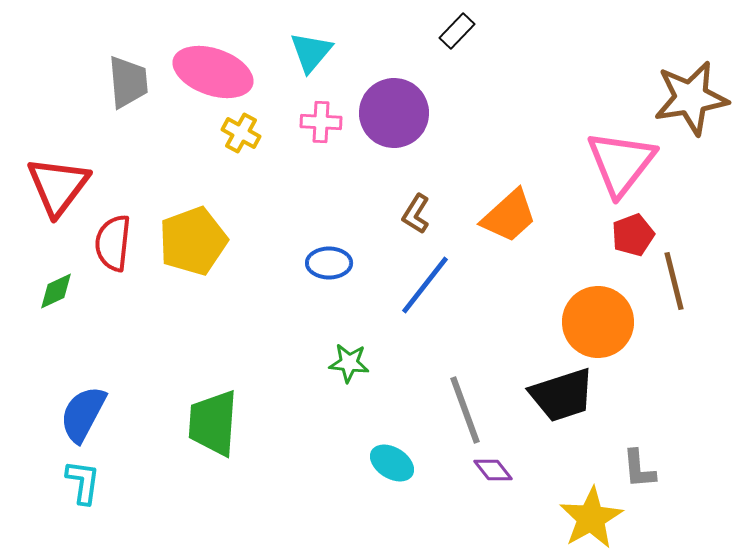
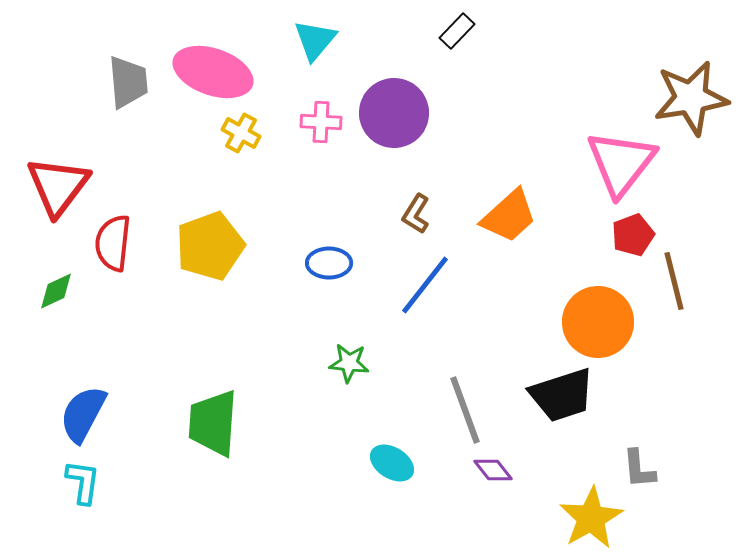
cyan triangle: moved 4 px right, 12 px up
yellow pentagon: moved 17 px right, 5 px down
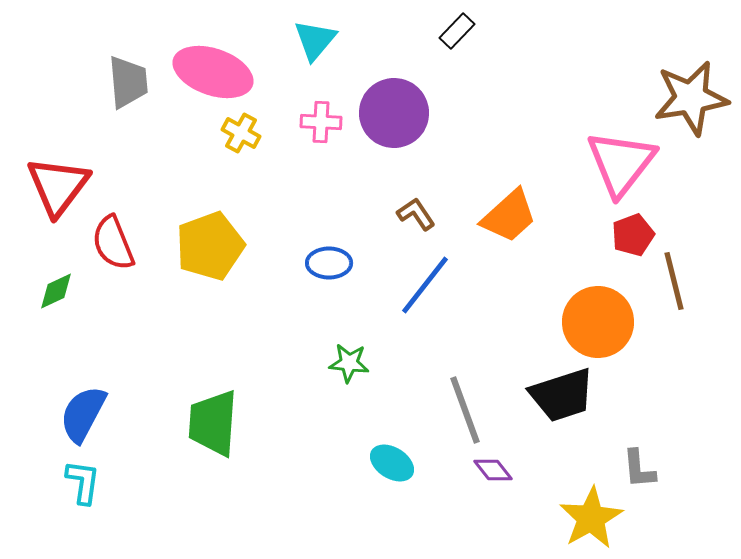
brown L-shape: rotated 114 degrees clockwise
red semicircle: rotated 28 degrees counterclockwise
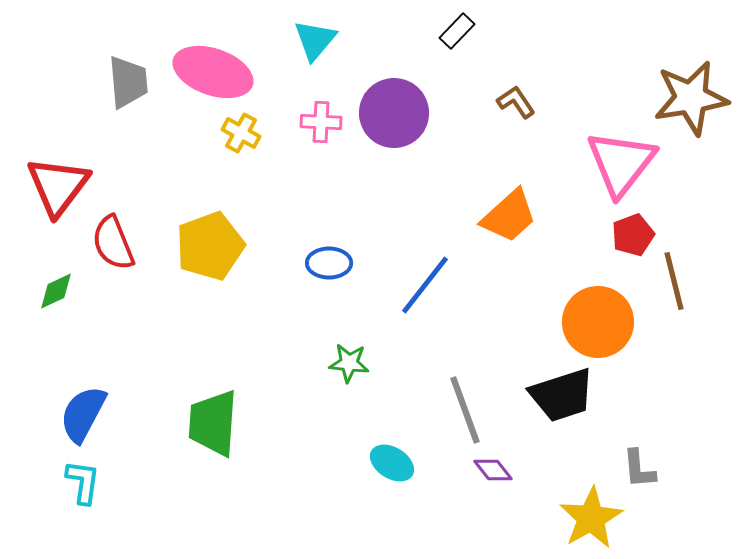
brown L-shape: moved 100 px right, 112 px up
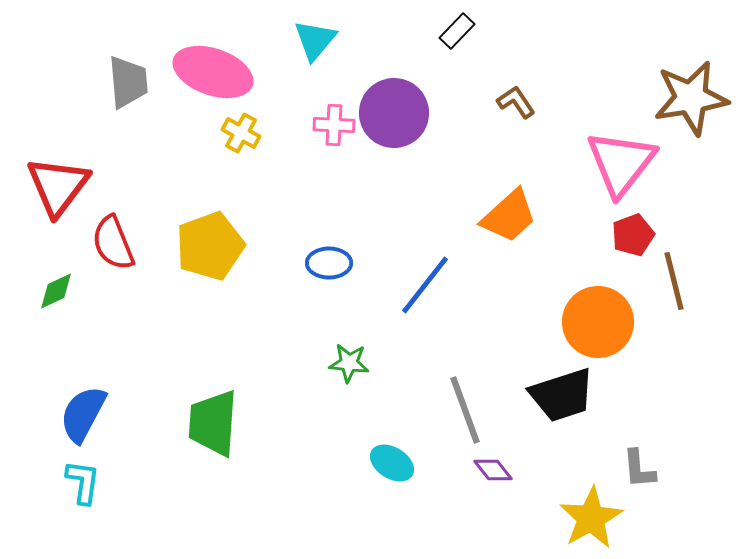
pink cross: moved 13 px right, 3 px down
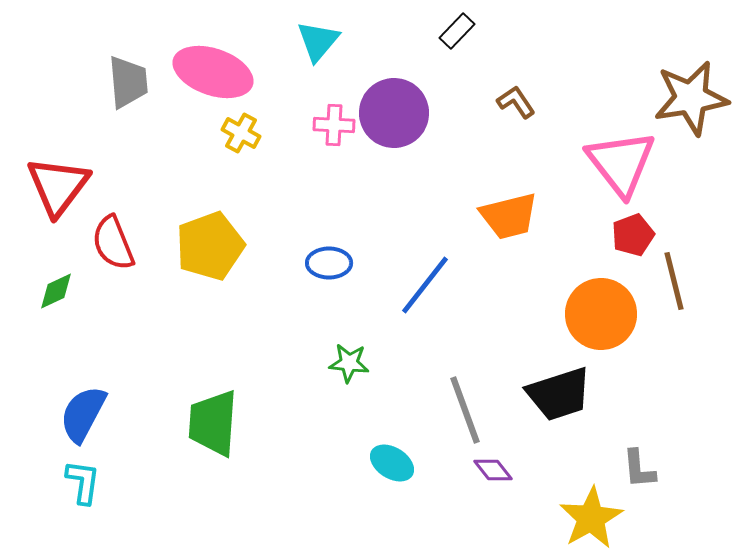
cyan triangle: moved 3 px right, 1 px down
pink triangle: rotated 16 degrees counterclockwise
orange trapezoid: rotated 28 degrees clockwise
orange circle: moved 3 px right, 8 px up
black trapezoid: moved 3 px left, 1 px up
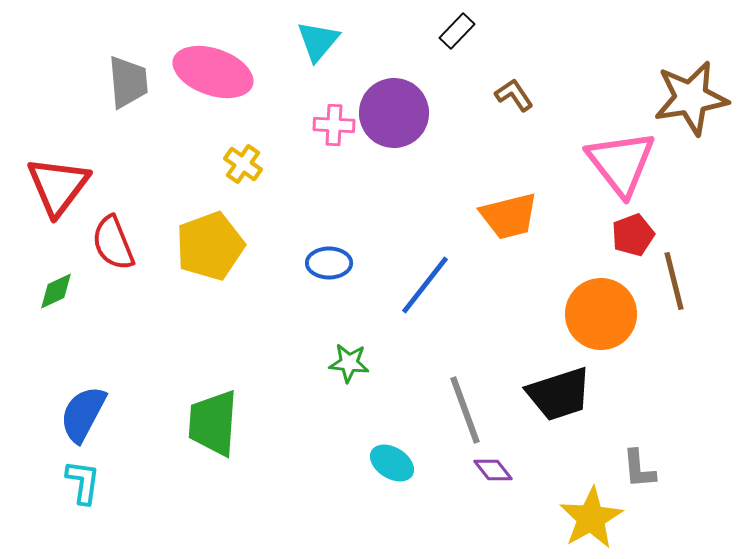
brown L-shape: moved 2 px left, 7 px up
yellow cross: moved 2 px right, 31 px down; rotated 6 degrees clockwise
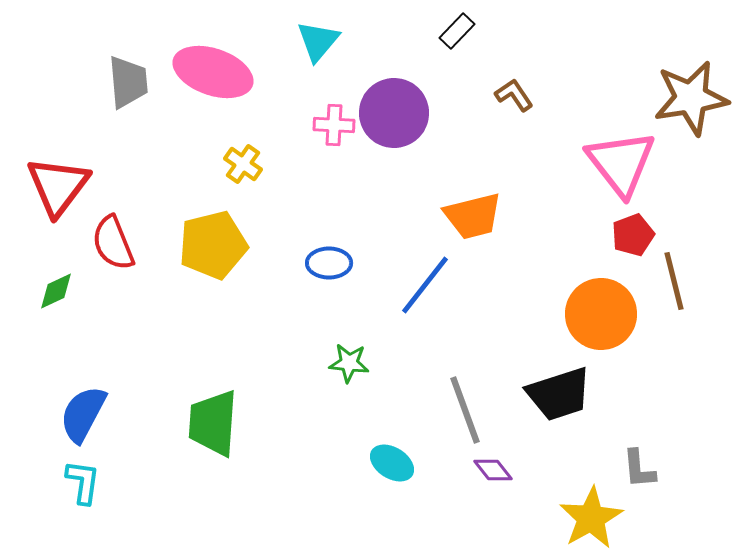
orange trapezoid: moved 36 px left
yellow pentagon: moved 3 px right, 1 px up; rotated 6 degrees clockwise
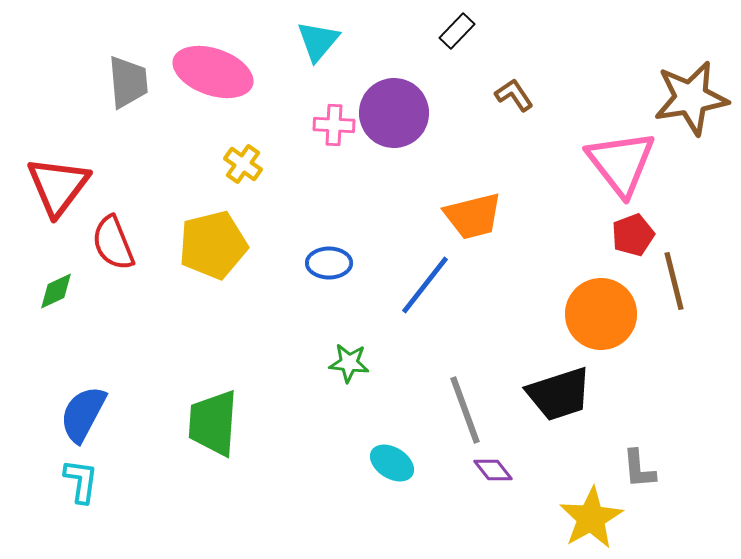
cyan L-shape: moved 2 px left, 1 px up
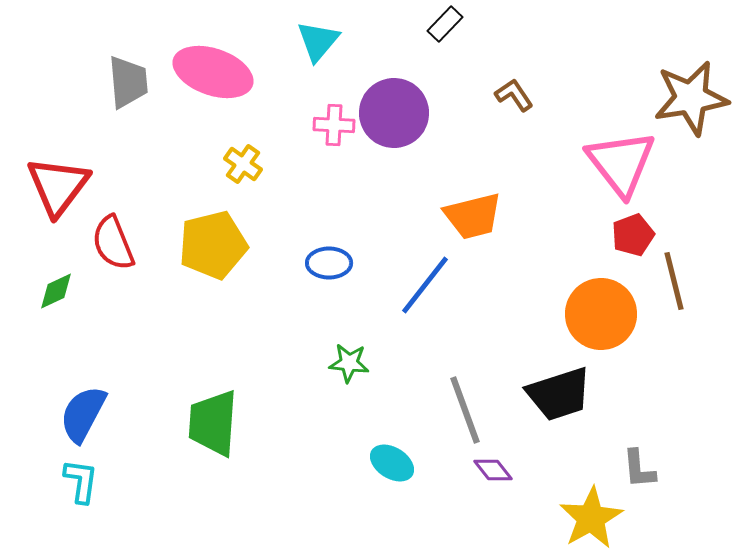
black rectangle: moved 12 px left, 7 px up
